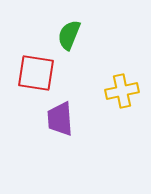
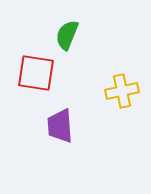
green semicircle: moved 2 px left
purple trapezoid: moved 7 px down
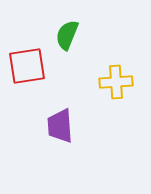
red square: moved 9 px left, 7 px up; rotated 18 degrees counterclockwise
yellow cross: moved 6 px left, 9 px up; rotated 8 degrees clockwise
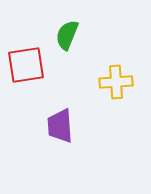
red square: moved 1 px left, 1 px up
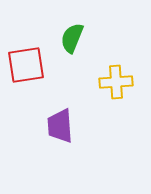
green semicircle: moved 5 px right, 3 px down
